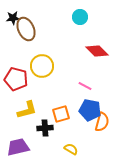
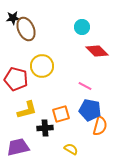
cyan circle: moved 2 px right, 10 px down
orange semicircle: moved 2 px left, 4 px down
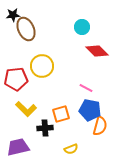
black star: moved 3 px up
red pentagon: rotated 20 degrees counterclockwise
pink line: moved 1 px right, 2 px down
yellow L-shape: moved 1 px left, 1 px up; rotated 60 degrees clockwise
yellow semicircle: rotated 128 degrees clockwise
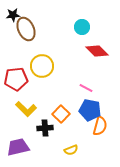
orange square: rotated 30 degrees counterclockwise
yellow semicircle: moved 1 px down
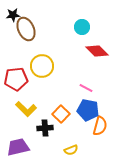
blue pentagon: moved 2 px left
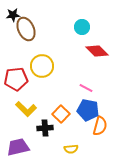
yellow semicircle: moved 1 px up; rotated 16 degrees clockwise
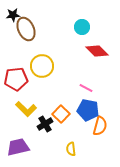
black cross: moved 4 px up; rotated 28 degrees counterclockwise
yellow semicircle: rotated 88 degrees clockwise
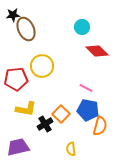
yellow L-shape: rotated 35 degrees counterclockwise
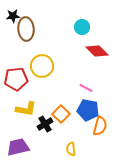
black star: moved 1 px down
brown ellipse: rotated 20 degrees clockwise
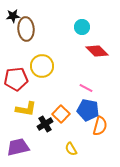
yellow semicircle: rotated 24 degrees counterclockwise
